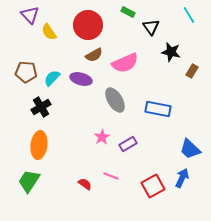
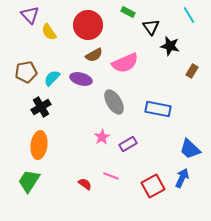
black star: moved 1 px left, 6 px up
brown pentagon: rotated 15 degrees counterclockwise
gray ellipse: moved 1 px left, 2 px down
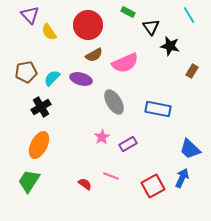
orange ellipse: rotated 20 degrees clockwise
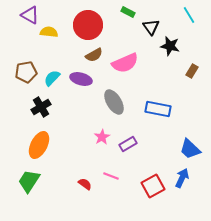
purple triangle: rotated 18 degrees counterclockwise
yellow semicircle: rotated 132 degrees clockwise
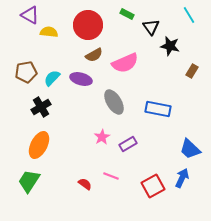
green rectangle: moved 1 px left, 2 px down
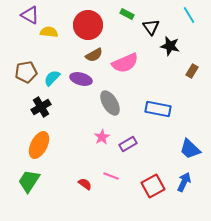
gray ellipse: moved 4 px left, 1 px down
blue arrow: moved 2 px right, 4 px down
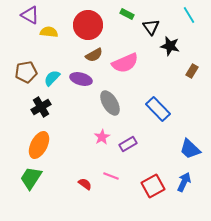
blue rectangle: rotated 35 degrees clockwise
green trapezoid: moved 2 px right, 3 px up
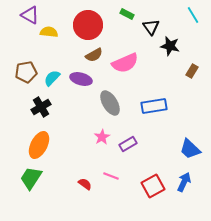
cyan line: moved 4 px right
blue rectangle: moved 4 px left, 3 px up; rotated 55 degrees counterclockwise
